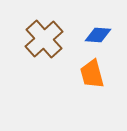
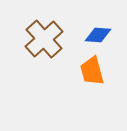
orange trapezoid: moved 3 px up
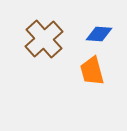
blue diamond: moved 1 px right, 1 px up
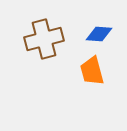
brown cross: rotated 27 degrees clockwise
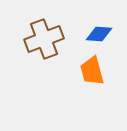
brown cross: rotated 6 degrees counterclockwise
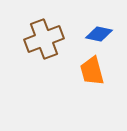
blue diamond: rotated 8 degrees clockwise
